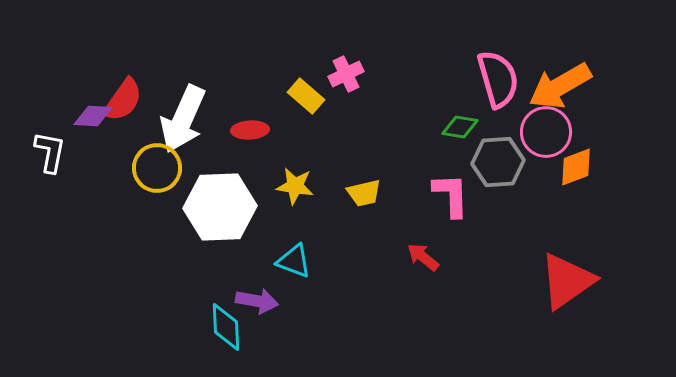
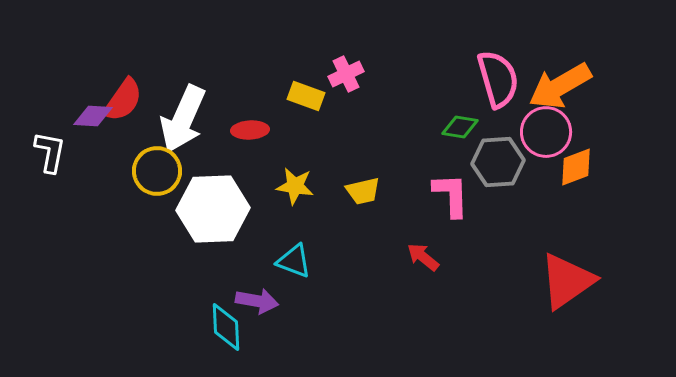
yellow rectangle: rotated 21 degrees counterclockwise
yellow circle: moved 3 px down
yellow trapezoid: moved 1 px left, 2 px up
white hexagon: moved 7 px left, 2 px down
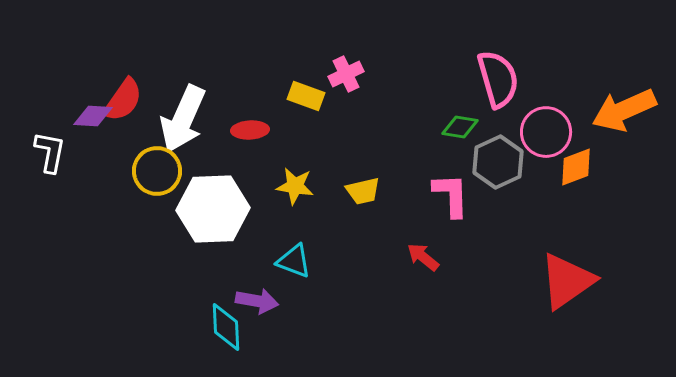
orange arrow: moved 64 px right, 24 px down; rotated 6 degrees clockwise
gray hexagon: rotated 21 degrees counterclockwise
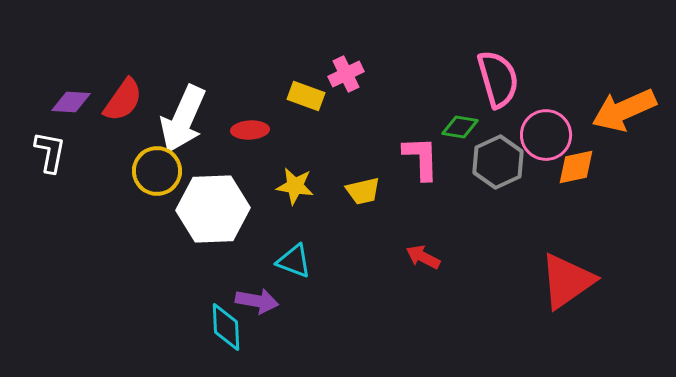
purple diamond: moved 22 px left, 14 px up
pink circle: moved 3 px down
orange diamond: rotated 9 degrees clockwise
pink L-shape: moved 30 px left, 37 px up
red arrow: rotated 12 degrees counterclockwise
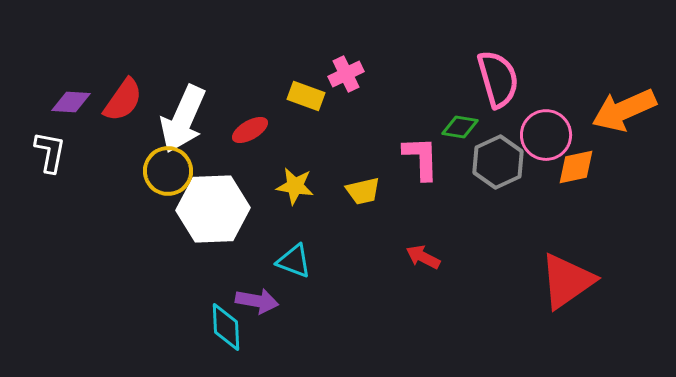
red ellipse: rotated 27 degrees counterclockwise
yellow circle: moved 11 px right
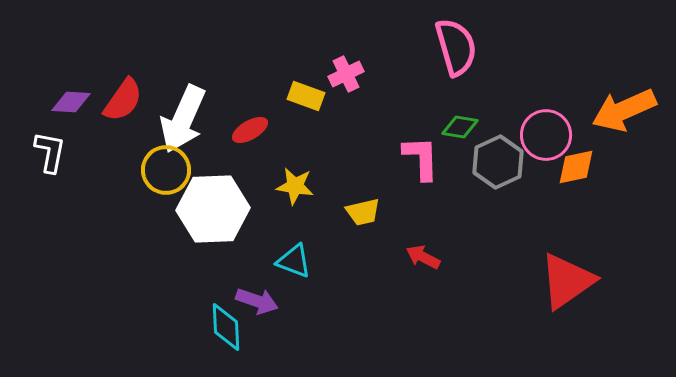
pink semicircle: moved 42 px left, 32 px up
yellow circle: moved 2 px left, 1 px up
yellow trapezoid: moved 21 px down
purple arrow: rotated 9 degrees clockwise
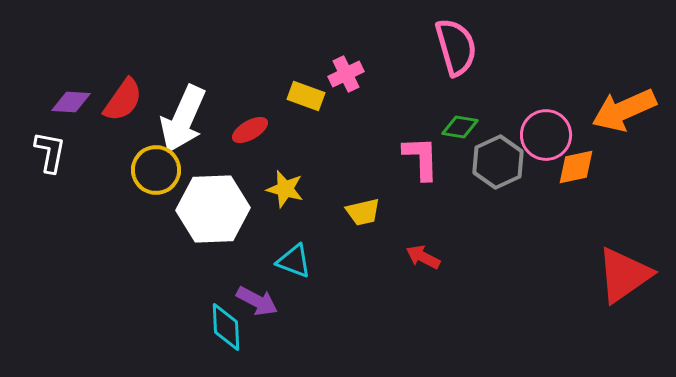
yellow circle: moved 10 px left
yellow star: moved 10 px left, 3 px down; rotated 6 degrees clockwise
red triangle: moved 57 px right, 6 px up
purple arrow: rotated 9 degrees clockwise
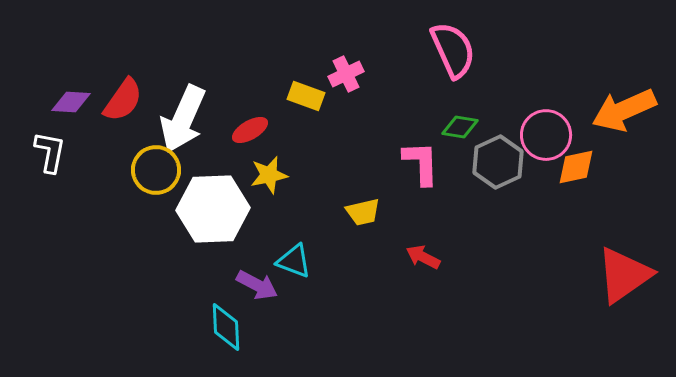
pink semicircle: moved 3 px left, 3 px down; rotated 8 degrees counterclockwise
pink L-shape: moved 5 px down
yellow star: moved 16 px left, 14 px up; rotated 27 degrees counterclockwise
purple arrow: moved 16 px up
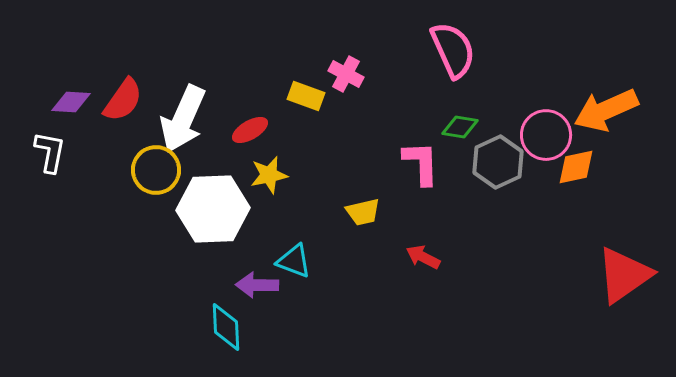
pink cross: rotated 36 degrees counterclockwise
orange arrow: moved 18 px left
purple arrow: rotated 153 degrees clockwise
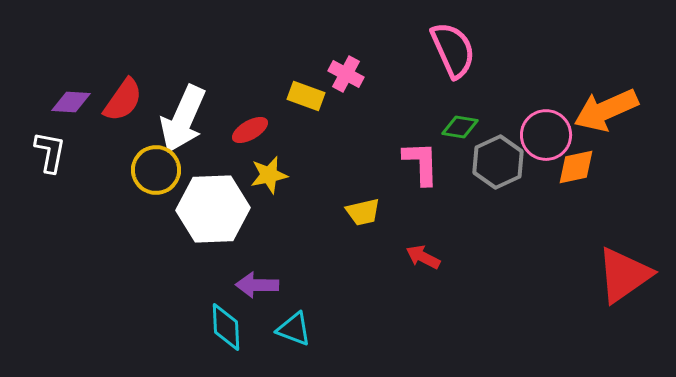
cyan triangle: moved 68 px down
